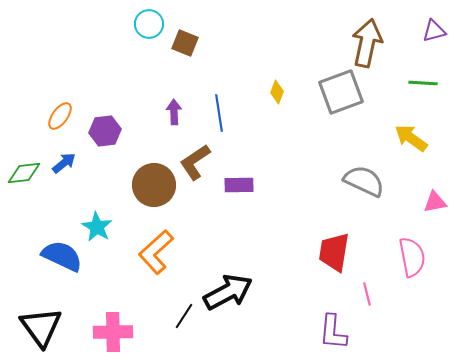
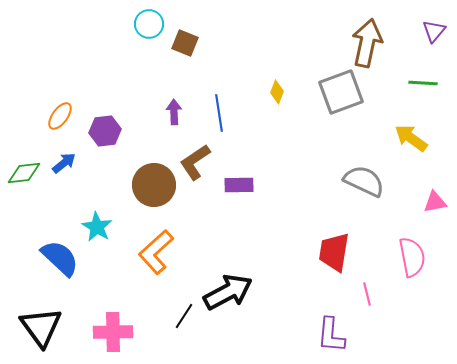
purple triangle: rotated 35 degrees counterclockwise
blue semicircle: moved 2 px left, 2 px down; rotated 18 degrees clockwise
purple L-shape: moved 2 px left, 3 px down
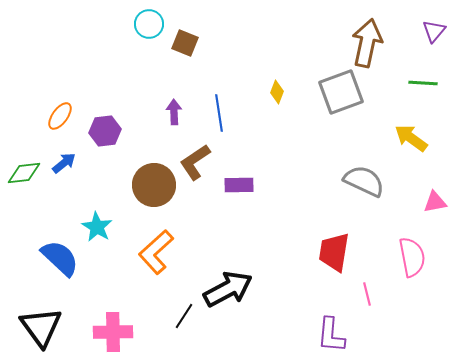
black arrow: moved 3 px up
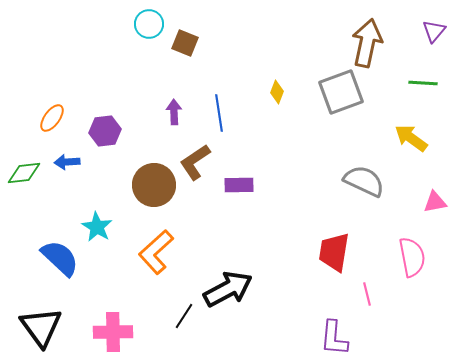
orange ellipse: moved 8 px left, 2 px down
blue arrow: moved 3 px right, 1 px up; rotated 145 degrees counterclockwise
purple L-shape: moved 3 px right, 3 px down
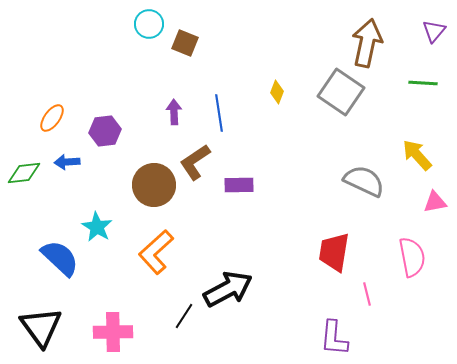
gray square: rotated 36 degrees counterclockwise
yellow arrow: moved 6 px right, 17 px down; rotated 12 degrees clockwise
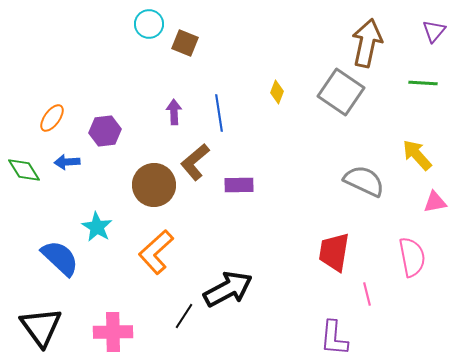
brown L-shape: rotated 6 degrees counterclockwise
green diamond: moved 3 px up; rotated 64 degrees clockwise
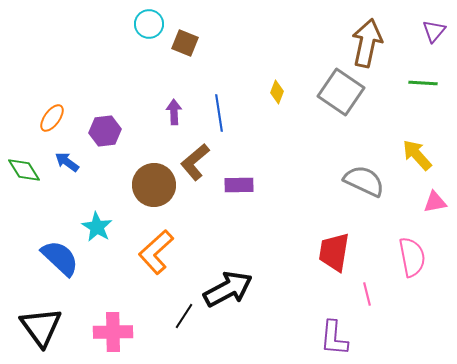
blue arrow: rotated 40 degrees clockwise
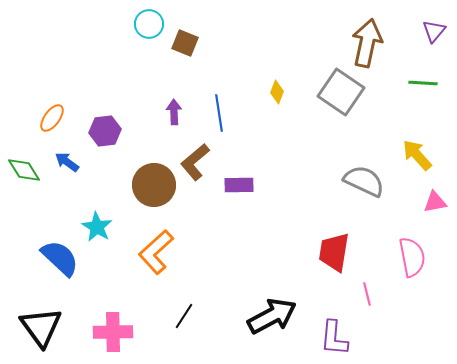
black arrow: moved 44 px right, 27 px down
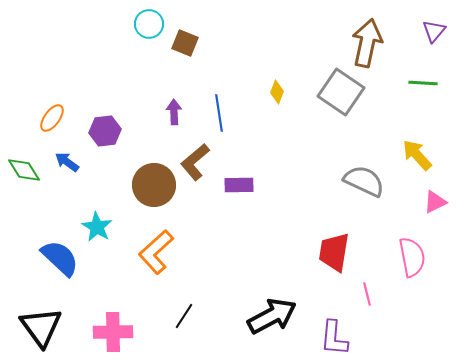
pink triangle: rotated 15 degrees counterclockwise
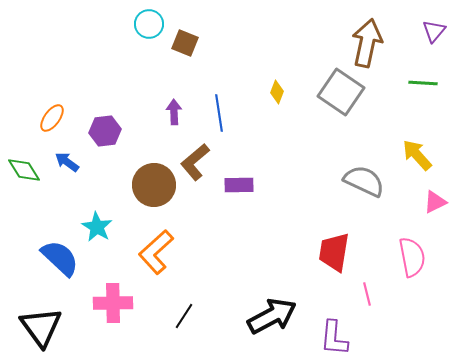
pink cross: moved 29 px up
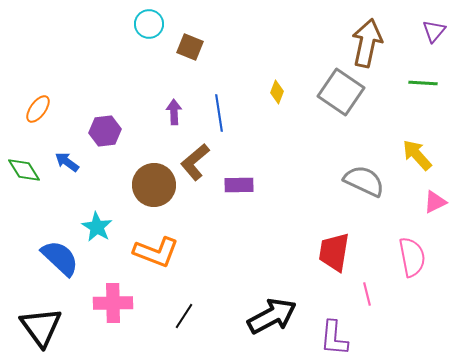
brown square: moved 5 px right, 4 px down
orange ellipse: moved 14 px left, 9 px up
orange L-shape: rotated 117 degrees counterclockwise
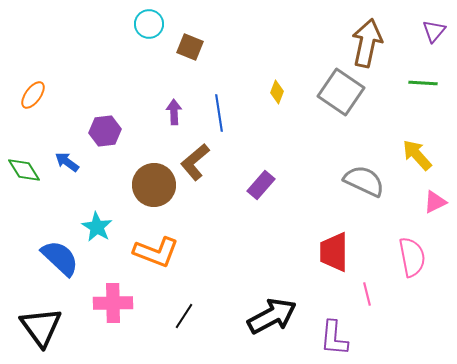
orange ellipse: moved 5 px left, 14 px up
purple rectangle: moved 22 px right; rotated 48 degrees counterclockwise
red trapezoid: rotated 9 degrees counterclockwise
